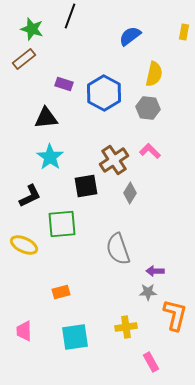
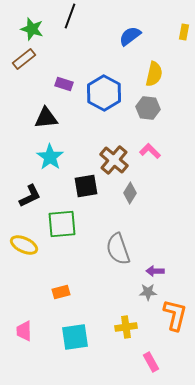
brown cross: rotated 16 degrees counterclockwise
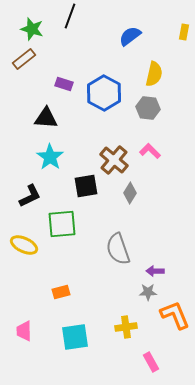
black triangle: rotated 10 degrees clockwise
orange L-shape: rotated 36 degrees counterclockwise
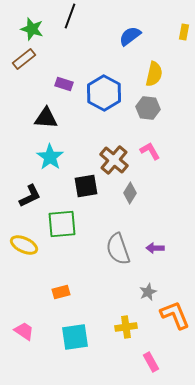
pink L-shape: rotated 15 degrees clockwise
purple arrow: moved 23 px up
gray star: rotated 24 degrees counterclockwise
pink trapezoid: rotated 125 degrees clockwise
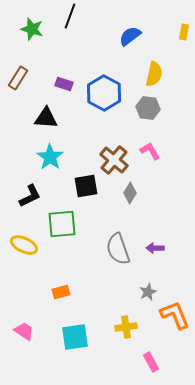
brown rectangle: moved 6 px left, 19 px down; rotated 20 degrees counterclockwise
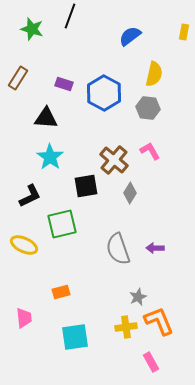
green square: rotated 8 degrees counterclockwise
gray star: moved 10 px left, 5 px down
orange L-shape: moved 16 px left, 6 px down
pink trapezoid: moved 13 px up; rotated 50 degrees clockwise
